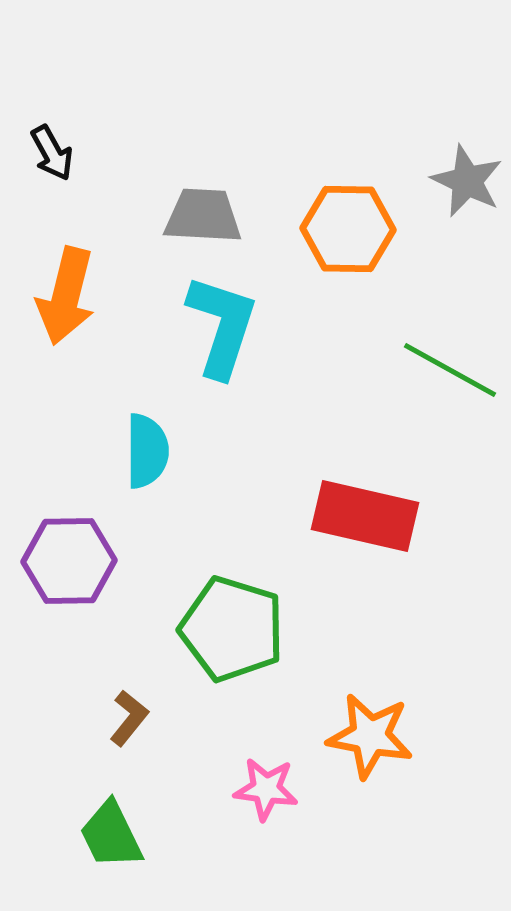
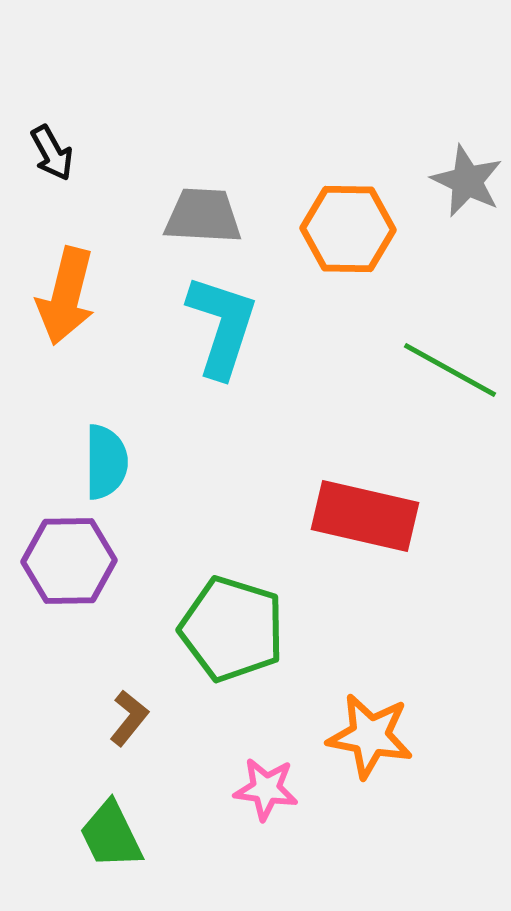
cyan semicircle: moved 41 px left, 11 px down
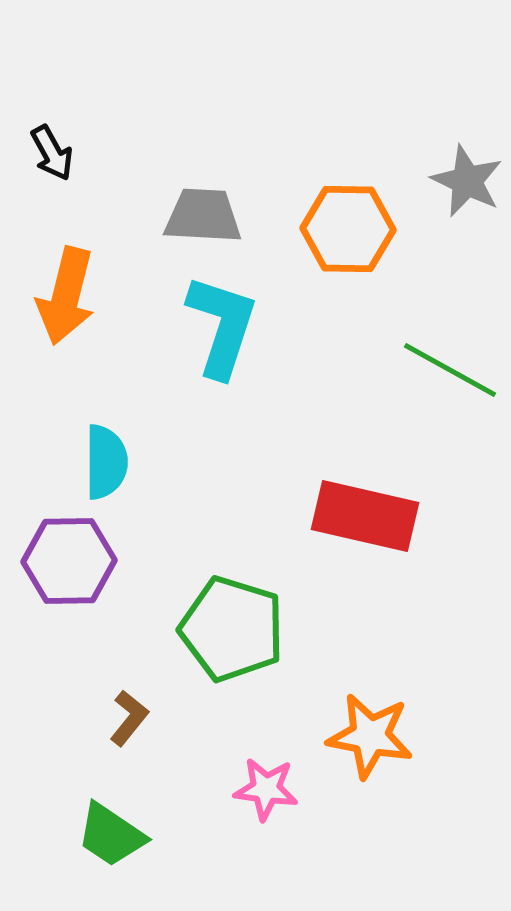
green trapezoid: rotated 30 degrees counterclockwise
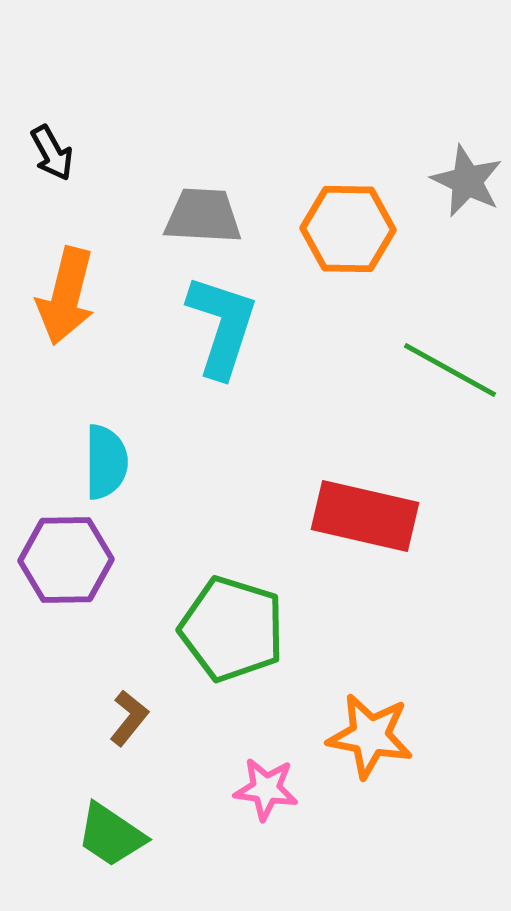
purple hexagon: moved 3 px left, 1 px up
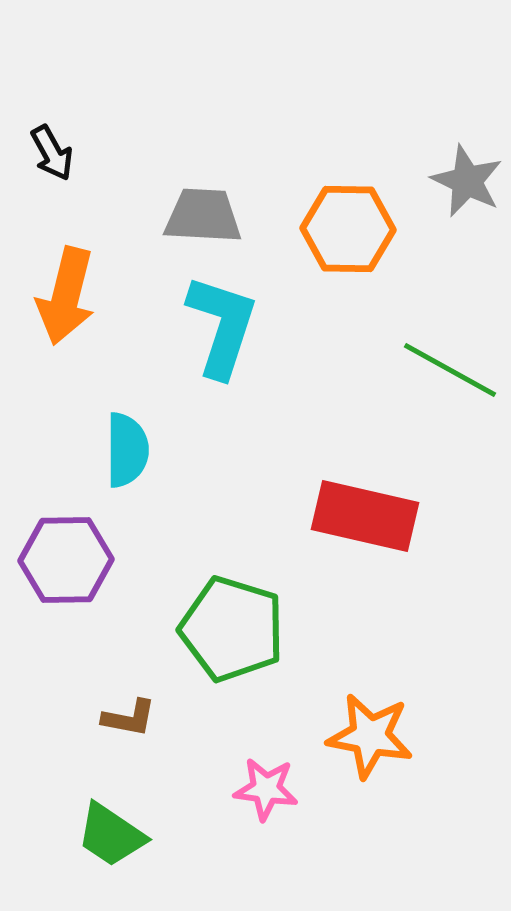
cyan semicircle: moved 21 px right, 12 px up
brown L-shape: rotated 62 degrees clockwise
